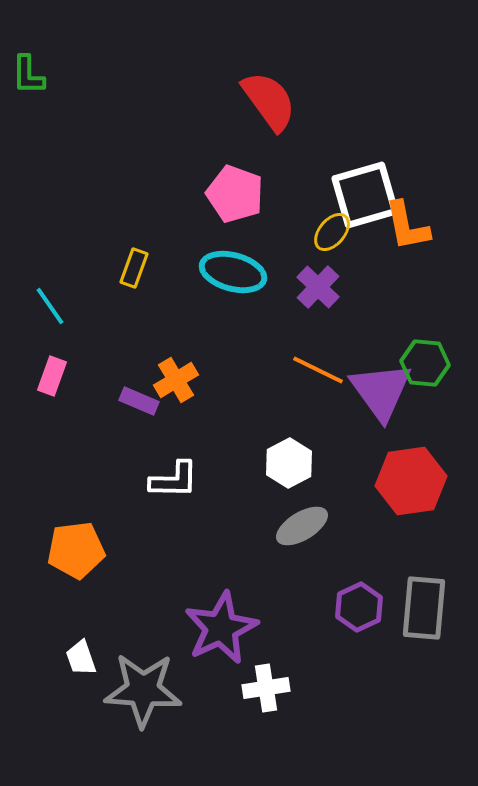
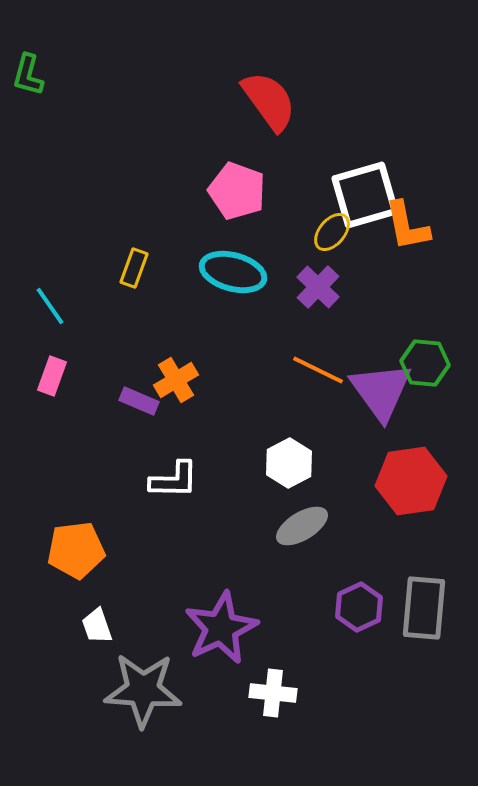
green L-shape: rotated 15 degrees clockwise
pink pentagon: moved 2 px right, 3 px up
white trapezoid: moved 16 px right, 32 px up
white cross: moved 7 px right, 5 px down; rotated 15 degrees clockwise
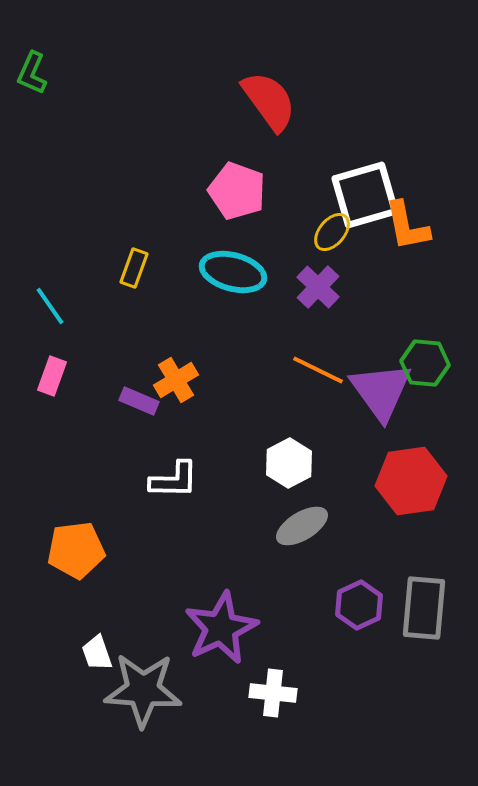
green L-shape: moved 4 px right, 2 px up; rotated 9 degrees clockwise
purple hexagon: moved 2 px up
white trapezoid: moved 27 px down
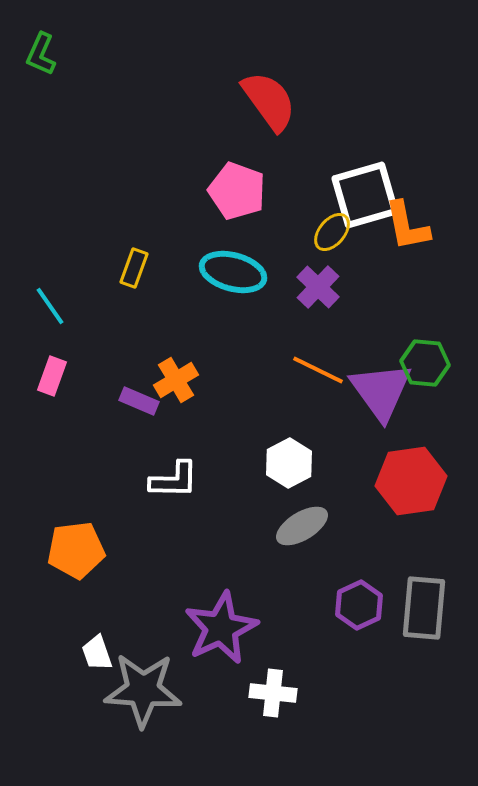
green L-shape: moved 9 px right, 19 px up
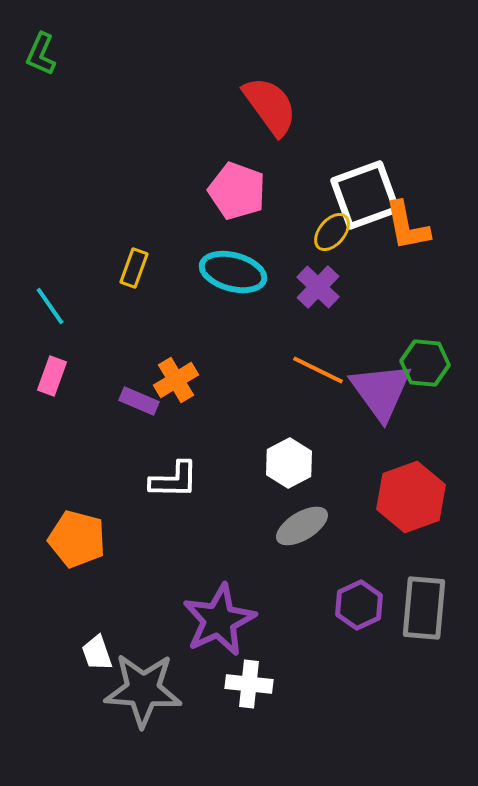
red semicircle: moved 1 px right, 5 px down
white square: rotated 4 degrees counterclockwise
red hexagon: moved 16 px down; rotated 12 degrees counterclockwise
orange pentagon: moved 1 px right, 11 px up; rotated 22 degrees clockwise
purple star: moved 2 px left, 8 px up
white cross: moved 24 px left, 9 px up
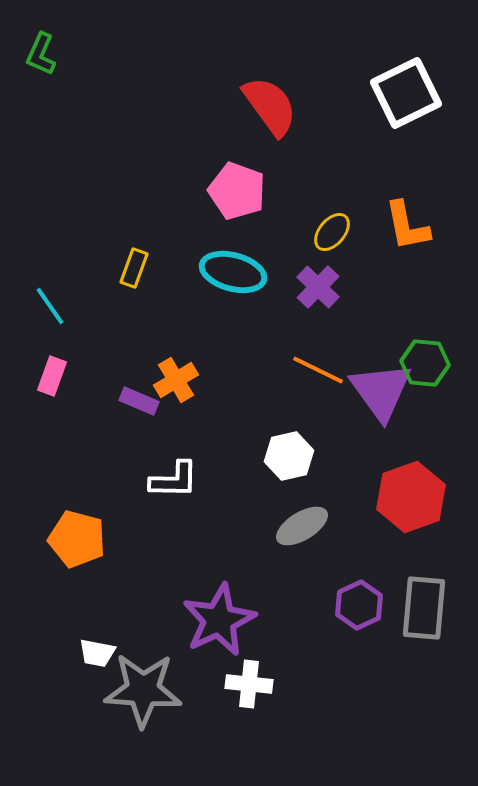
white square: moved 41 px right, 102 px up; rotated 6 degrees counterclockwise
white hexagon: moved 7 px up; rotated 15 degrees clockwise
white trapezoid: rotated 60 degrees counterclockwise
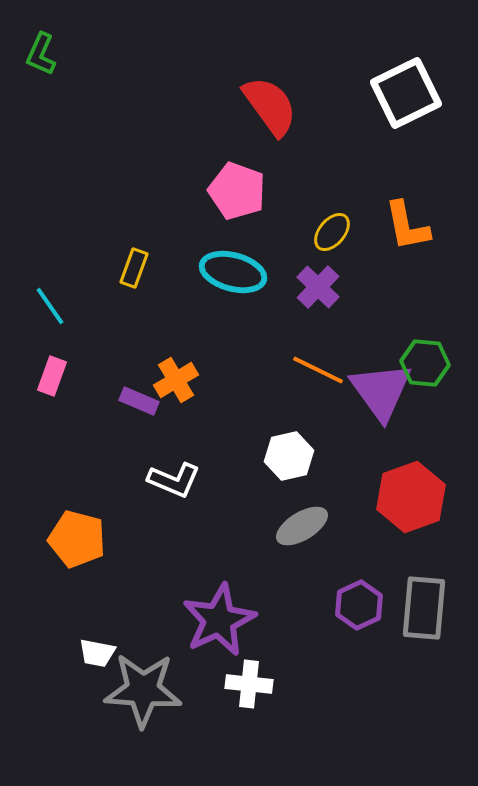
white L-shape: rotated 22 degrees clockwise
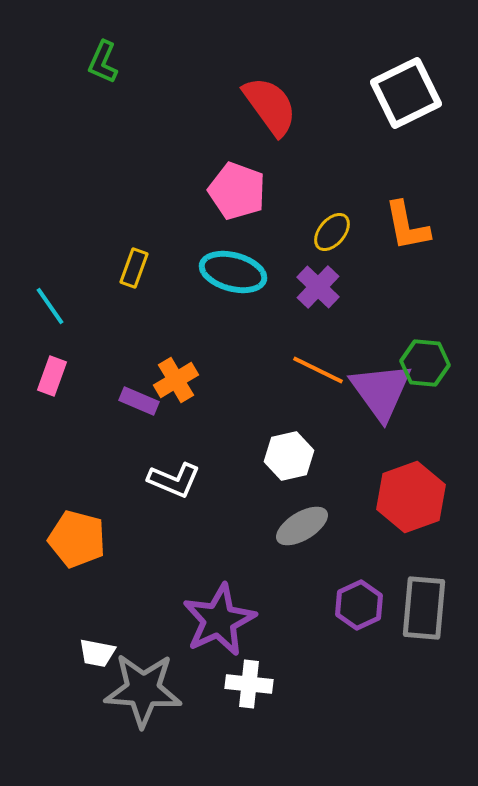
green L-shape: moved 62 px right, 8 px down
